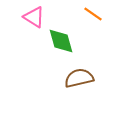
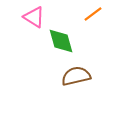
orange line: rotated 72 degrees counterclockwise
brown semicircle: moved 3 px left, 2 px up
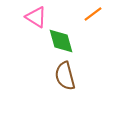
pink triangle: moved 2 px right
brown semicircle: moved 11 px left; rotated 92 degrees counterclockwise
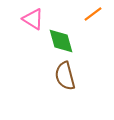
pink triangle: moved 3 px left, 2 px down
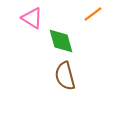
pink triangle: moved 1 px left, 1 px up
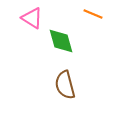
orange line: rotated 60 degrees clockwise
brown semicircle: moved 9 px down
